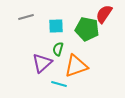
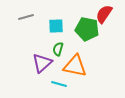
orange triangle: moved 1 px left; rotated 30 degrees clockwise
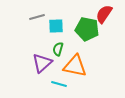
gray line: moved 11 px right
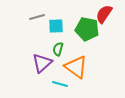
orange triangle: moved 1 px right, 1 px down; rotated 25 degrees clockwise
cyan line: moved 1 px right
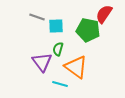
gray line: rotated 35 degrees clockwise
green pentagon: moved 1 px right, 1 px down
purple triangle: moved 1 px up; rotated 25 degrees counterclockwise
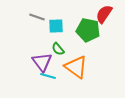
green semicircle: rotated 56 degrees counterclockwise
cyan line: moved 12 px left, 8 px up
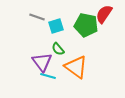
cyan square: rotated 14 degrees counterclockwise
green pentagon: moved 2 px left, 5 px up
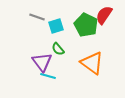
red semicircle: moved 1 px down
green pentagon: rotated 15 degrees clockwise
orange triangle: moved 16 px right, 4 px up
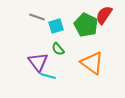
purple triangle: moved 4 px left
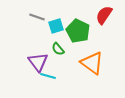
green pentagon: moved 8 px left, 6 px down
